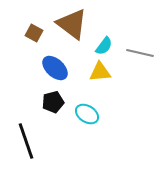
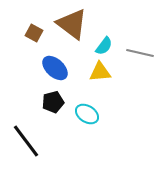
black line: rotated 18 degrees counterclockwise
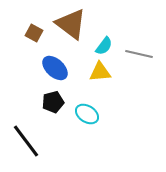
brown triangle: moved 1 px left
gray line: moved 1 px left, 1 px down
